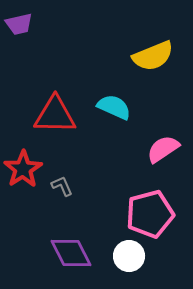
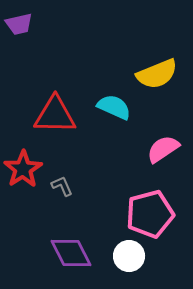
yellow semicircle: moved 4 px right, 18 px down
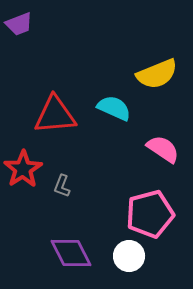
purple trapezoid: rotated 8 degrees counterclockwise
cyan semicircle: moved 1 px down
red triangle: rotated 6 degrees counterclockwise
pink semicircle: rotated 68 degrees clockwise
gray L-shape: rotated 135 degrees counterclockwise
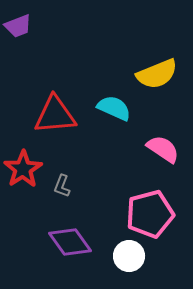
purple trapezoid: moved 1 px left, 2 px down
purple diamond: moved 1 px left, 11 px up; rotated 9 degrees counterclockwise
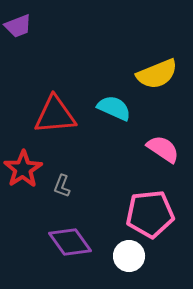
pink pentagon: rotated 9 degrees clockwise
